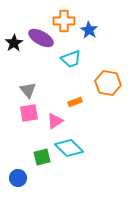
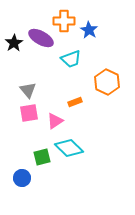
orange hexagon: moved 1 px left, 1 px up; rotated 15 degrees clockwise
blue circle: moved 4 px right
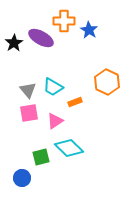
cyan trapezoid: moved 18 px left, 28 px down; rotated 50 degrees clockwise
green square: moved 1 px left
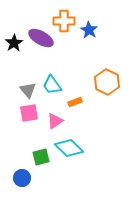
cyan trapezoid: moved 1 px left, 2 px up; rotated 25 degrees clockwise
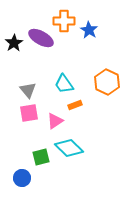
cyan trapezoid: moved 12 px right, 1 px up
orange rectangle: moved 3 px down
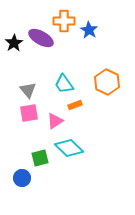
green square: moved 1 px left, 1 px down
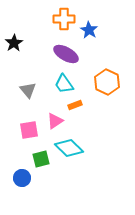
orange cross: moved 2 px up
purple ellipse: moved 25 px right, 16 px down
pink square: moved 17 px down
green square: moved 1 px right, 1 px down
